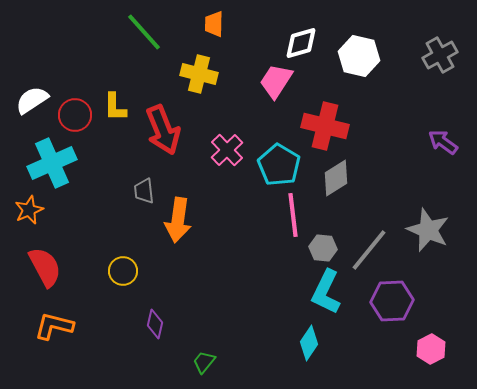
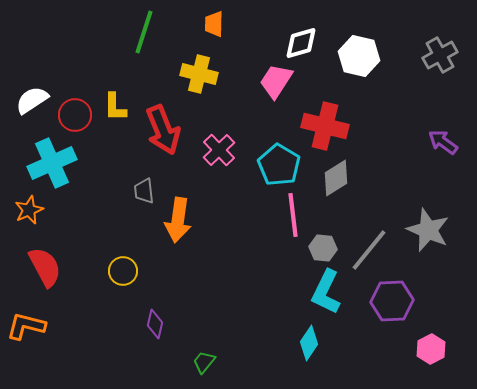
green line: rotated 60 degrees clockwise
pink cross: moved 8 px left
orange L-shape: moved 28 px left
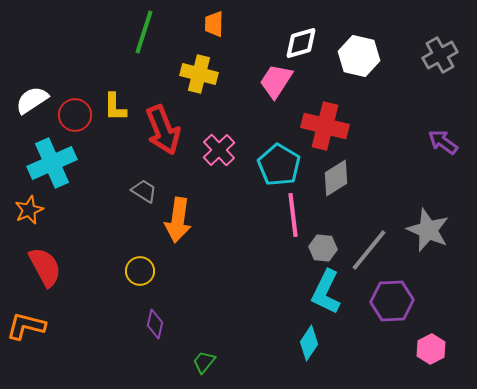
gray trapezoid: rotated 128 degrees clockwise
yellow circle: moved 17 px right
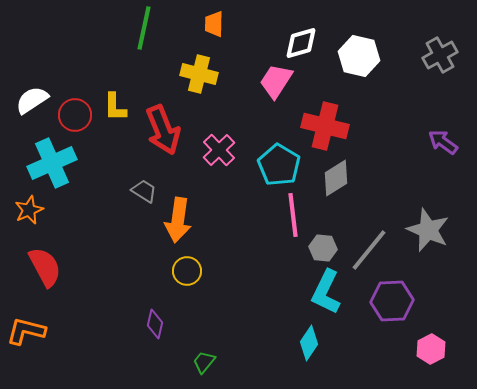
green line: moved 4 px up; rotated 6 degrees counterclockwise
yellow circle: moved 47 px right
orange L-shape: moved 5 px down
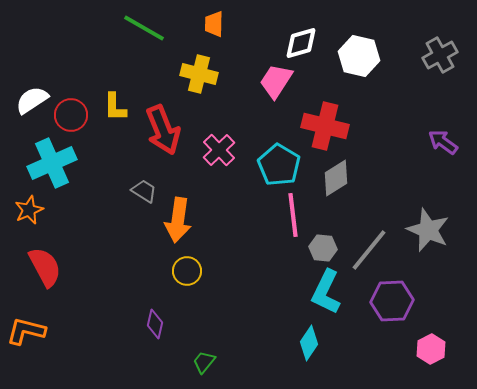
green line: rotated 72 degrees counterclockwise
red circle: moved 4 px left
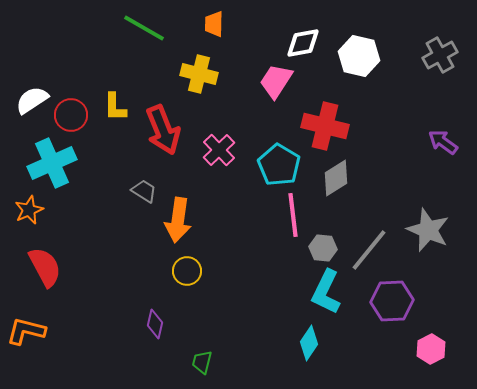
white diamond: moved 2 px right; rotated 6 degrees clockwise
green trapezoid: moved 2 px left; rotated 25 degrees counterclockwise
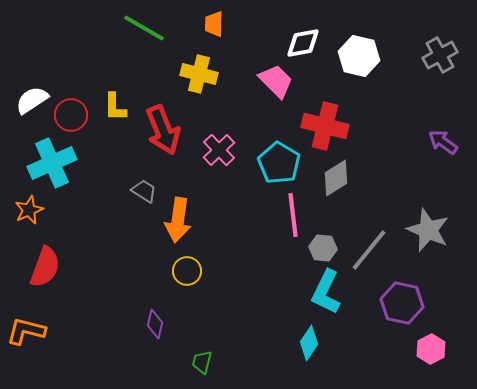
pink trapezoid: rotated 102 degrees clockwise
cyan pentagon: moved 2 px up
red semicircle: rotated 48 degrees clockwise
purple hexagon: moved 10 px right, 2 px down; rotated 15 degrees clockwise
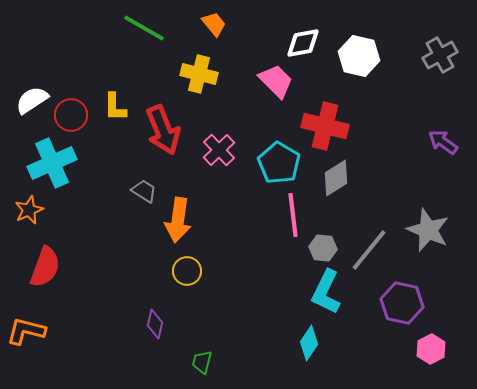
orange trapezoid: rotated 140 degrees clockwise
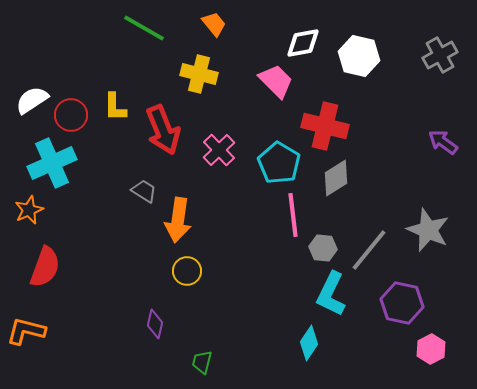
cyan L-shape: moved 5 px right, 2 px down
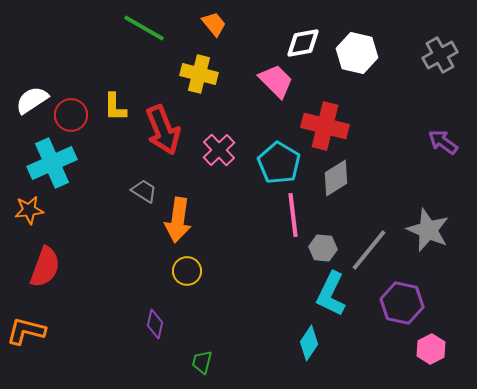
white hexagon: moved 2 px left, 3 px up
orange star: rotated 16 degrees clockwise
